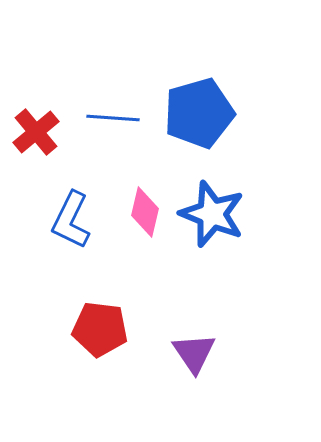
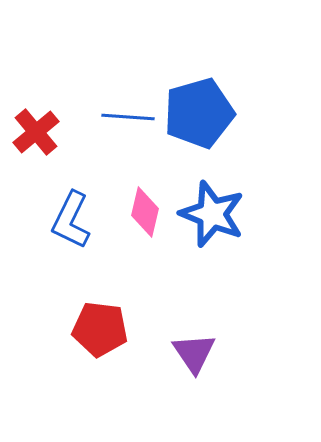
blue line: moved 15 px right, 1 px up
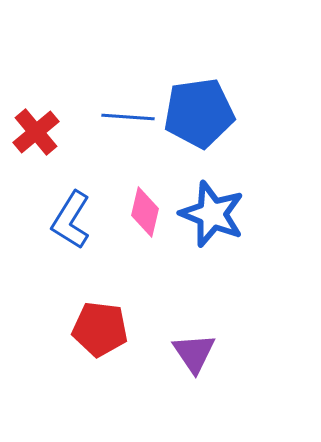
blue pentagon: rotated 8 degrees clockwise
blue L-shape: rotated 6 degrees clockwise
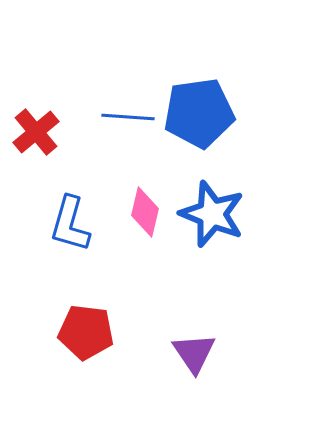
blue L-shape: moved 1 px left, 4 px down; rotated 16 degrees counterclockwise
red pentagon: moved 14 px left, 3 px down
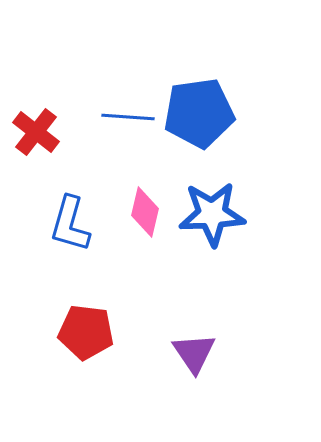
red cross: rotated 12 degrees counterclockwise
blue star: rotated 24 degrees counterclockwise
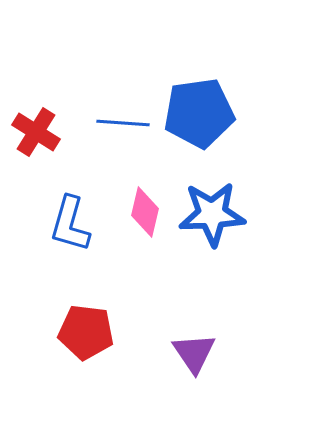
blue line: moved 5 px left, 6 px down
red cross: rotated 6 degrees counterclockwise
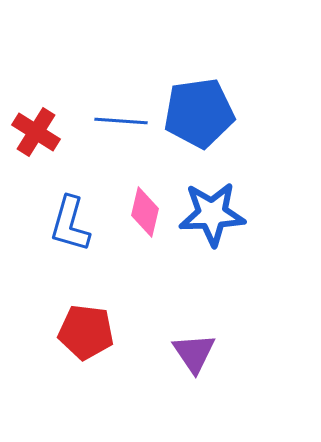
blue line: moved 2 px left, 2 px up
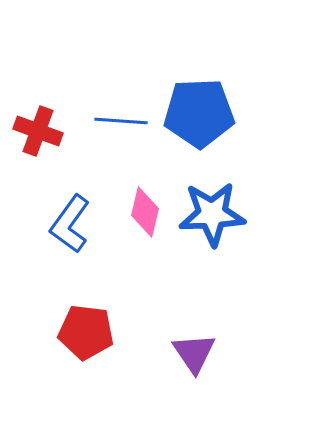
blue pentagon: rotated 6 degrees clockwise
red cross: moved 2 px right, 1 px up; rotated 12 degrees counterclockwise
blue L-shape: rotated 20 degrees clockwise
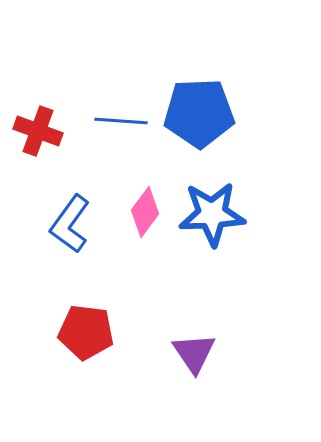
pink diamond: rotated 24 degrees clockwise
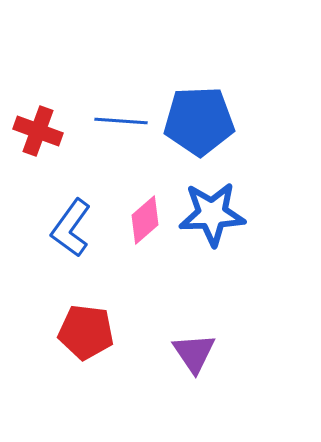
blue pentagon: moved 8 px down
pink diamond: moved 8 px down; rotated 12 degrees clockwise
blue L-shape: moved 1 px right, 4 px down
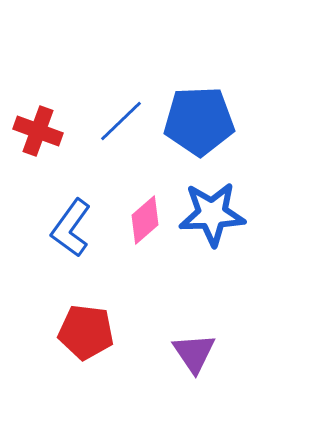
blue line: rotated 48 degrees counterclockwise
